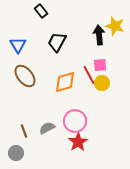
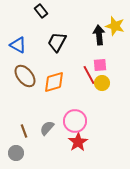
blue triangle: rotated 30 degrees counterclockwise
orange diamond: moved 11 px left
gray semicircle: rotated 21 degrees counterclockwise
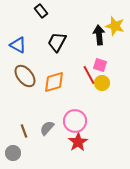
pink square: rotated 24 degrees clockwise
gray circle: moved 3 px left
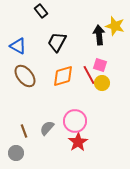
blue triangle: moved 1 px down
orange diamond: moved 9 px right, 6 px up
gray circle: moved 3 px right
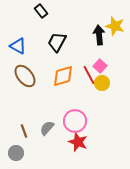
pink square: moved 1 px down; rotated 24 degrees clockwise
red star: rotated 18 degrees counterclockwise
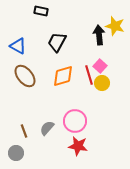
black rectangle: rotated 40 degrees counterclockwise
red line: rotated 12 degrees clockwise
red star: moved 4 px down; rotated 12 degrees counterclockwise
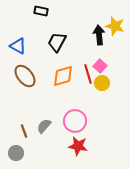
red line: moved 1 px left, 1 px up
gray semicircle: moved 3 px left, 2 px up
